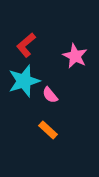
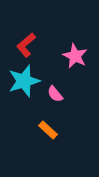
pink semicircle: moved 5 px right, 1 px up
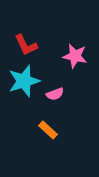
red L-shape: rotated 75 degrees counterclockwise
pink star: rotated 15 degrees counterclockwise
pink semicircle: rotated 72 degrees counterclockwise
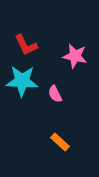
cyan star: moved 2 px left; rotated 20 degrees clockwise
pink semicircle: rotated 84 degrees clockwise
orange rectangle: moved 12 px right, 12 px down
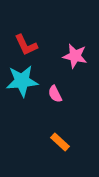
cyan star: rotated 8 degrees counterclockwise
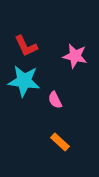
red L-shape: moved 1 px down
cyan star: moved 2 px right; rotated 12 degrees clockwise
pink semicircle: moved 6 px down
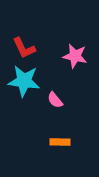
red L-shape: moved 2 px left, 2 px down
pink semicircle: rotated 12 degrees counterclockwise
orange rectangle: rotated 42 degrees counterclockwise
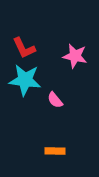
cyan star: moved 1 px right, 1 px up
orange rectangle: moved 5 px left, 9 px down
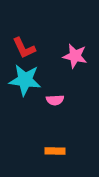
pink semicircle: rotated 54 degrees counterclockwise
